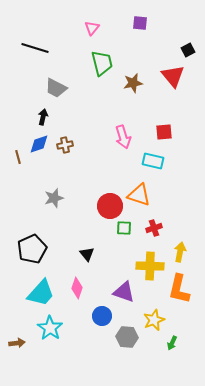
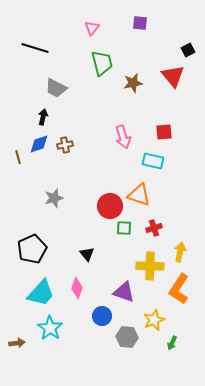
orange L-shape: rotated 20 degrees clockwise
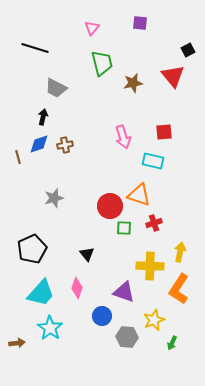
red cross: moved 5 px up
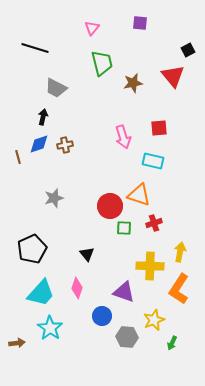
red square: moved 5 px left, 4 px up
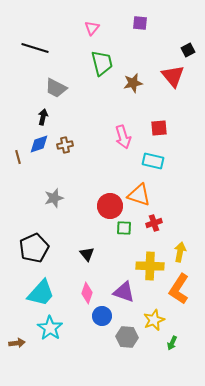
black pentagon: moved 2 px right, 1 px up
pink diamond: moved 10 px right, 5 px down
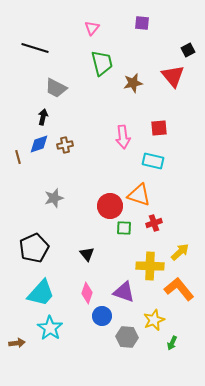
purple square: moved 2 px right
pink arrow: rotated 10 degrees clockwise
yellow arrow: rotated 36 degrees clockwise
orange L-shape: rotated 108 degrees clockwise
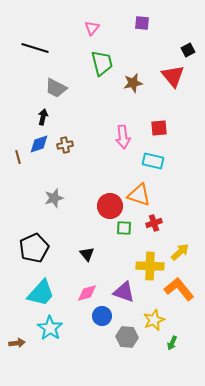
pink diamond: rotated 55 degrees clockwise
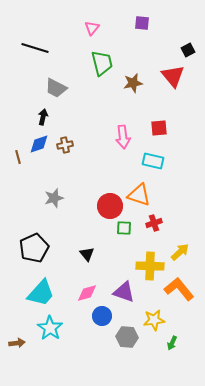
yellow star: rotated 15 degrees clockwise
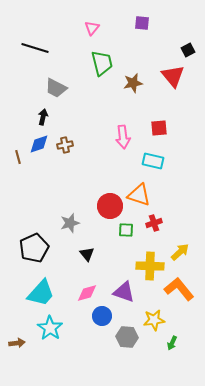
gray star: moved 16 px right, 25 px down
green square: moved 2 px right, 2 px down
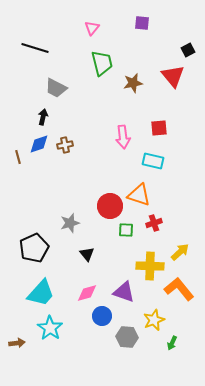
yellow star: rotated 15 degrees counterclockwise
